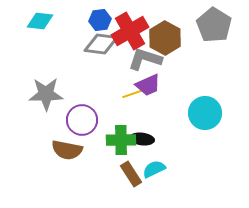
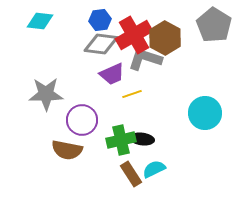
red cross: moved 4 px right, 4 px down
purple trapezoid: moved 36 px left, 11 px up
green cross: rotated 12 degrees counterclockwise
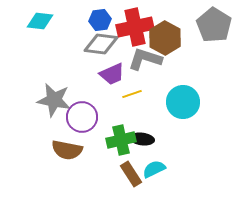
red cross: moved 1 px right, 8 px up; rotated 18 degrees clockwise
gray star: moved 8 px right, 6 px down; rotated 12 degrees clockwise
cyan circle: moved 22 px left, 11 px up
purple circle: moved 3 px up
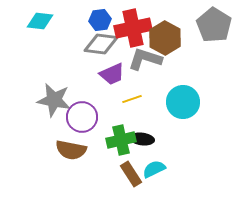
red cross: moved 2 px left, 1 px down
yellow line: moved 5 px down
brown semicircle: moved 4 px right
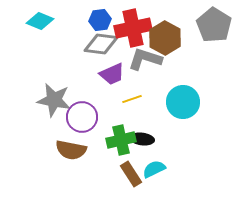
cyan diamond: rotated 16 degrees clockwise
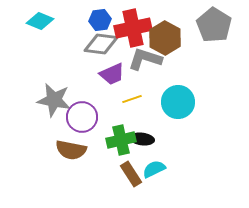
cyan circle: moved 5 px left
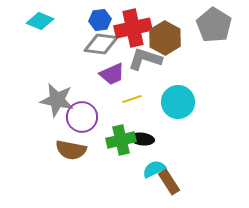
gray star: moved 3 px right
brown rectangle: moved 38 px right, 8 px down
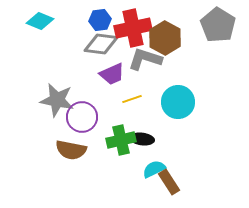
gray pentagon: moved 4 px right
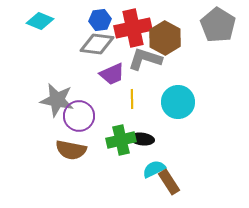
gray diamond: moved 4 px left
yellow line: rotated 72 degrees counterclockwise
purple circle: moved 3 px left, 1 px up
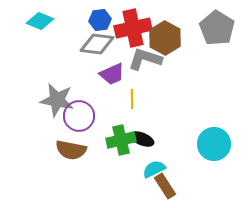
gray pentagon: moved 1 px left, 3 px down
cyan circle: moved 36 px right, 42 px down
black ellipse: rotated 15 degrees clockwise
brown rectangle: moved 4 px left, 4 px down
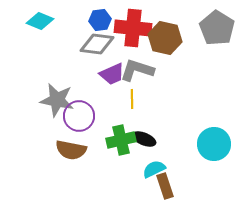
red cross: rotated 18 degrees clockwise
brown hexagon: rotated 16 degrees counterclockwise
gray L-shape: moved 8 px left, 11 px down
black ellipse: moved 2 px right
brown rectangle: rotated 15 degrees clockwise
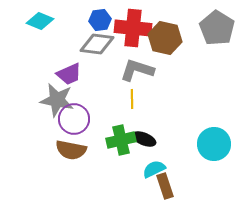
purple trapezoid: moved 43 px left
purple circle: moved 5 px left, 3 px down
